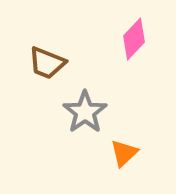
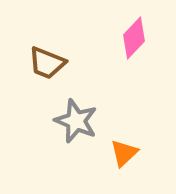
pink diamond: moved 1 px up
gray star: moved 9 px left, 9 px down; rotated 15 degrees counterclockwise
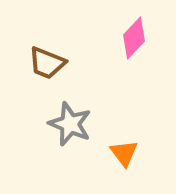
gray star: moved 6 px left, 3 px down
orange triangle: rotated 24 degrees counterclockwise
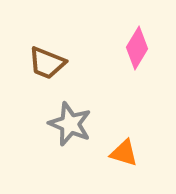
pink diamond: moved 3 px right, 10 px down; rotated 12 degrees counterclockwise
orange triangle: rotated 36 degrees counterclockwise
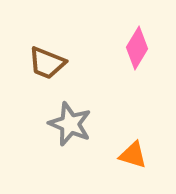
orange triangle: moved 9 px right, 2 px down
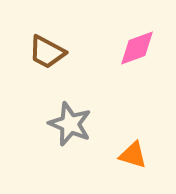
pink diamond: rotated 39 degrees clockwise
brown trapezoid: moved 11 px up; rotated 6 degrees clockwise
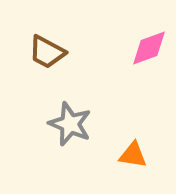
pink diamond: moved 12 px right
orange triangle: rotated 8 degrees counterclockwise
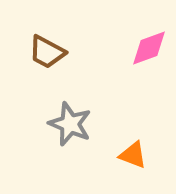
orange triangle: rotated 12 degrees clockwise
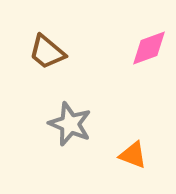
brown trapezoid: rotated 12 degrees clockwise
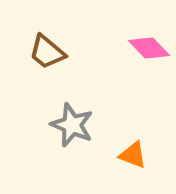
pink diamond: rotated 66 degrees clockwise
gray star: moved 2 px right, 1 px down
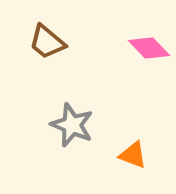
brown trapezoid: moved 10 px up
